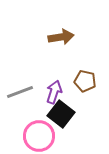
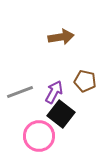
purple arrow: rotated 10 degrees clockwise
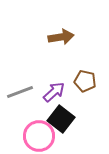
purple arrow: rotated 20 degrees clockwise
black square: moved 5 px down
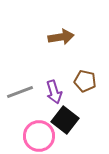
purple arrow: rotated 115 degrees clockwise
black square: moved 4 px right, 1 px down
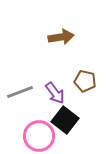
purple arrow: moved 1 px right, 1 px down; rotated 20 degrees counterclockwise
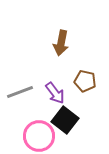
brown arrow: moved 6 px down; rotated 110 degrees clockwise
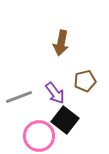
brown pentagon: rotated 25 degrees counterclockwise
gray line: moved 1 px left, 5 px down
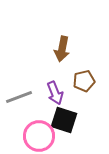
brown arrow: moved 1 px right, 6 px down
brown pentagon: moved 1 px left
purple arrow: rotated 15 degrees clockwise
black square: moved 1 px left; rotated 20 degrees counterclockwise
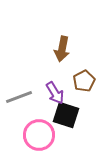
brown pentagon: rotated 15 degrees counterclockwise
purple arrow: rotated 10 degrees counterclockwise
black square: moved 2 px right, 5 px up
pink circle: moved 1 px up
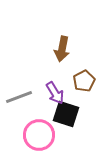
black square: moved 1 px up
